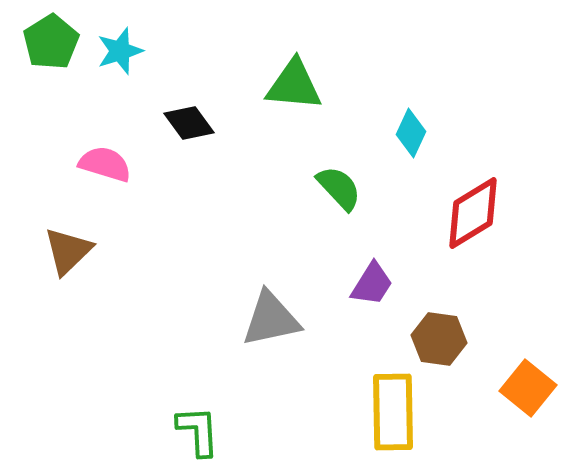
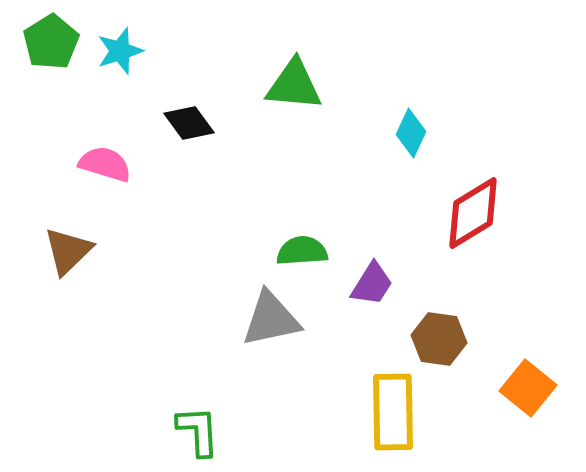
green semicircle: moved 37 px left, 63 px down; rotated 51 degrees counterclockwise
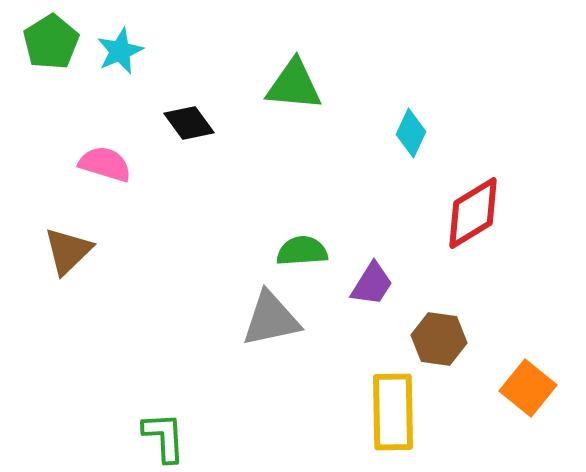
cyan star: rotated 6 degrees counterclockwise
green L-shape: moved 34 px left, 6 px down
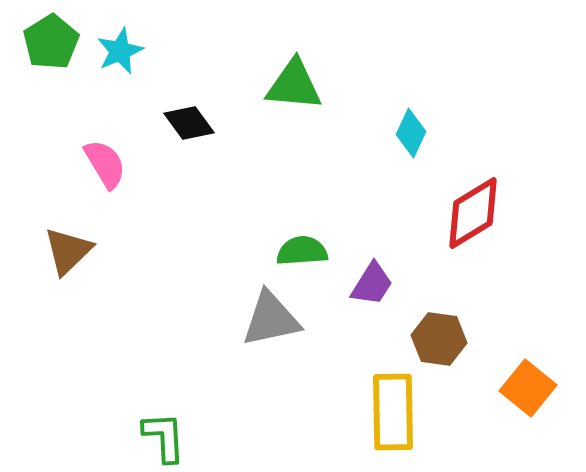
pink semicircle: rotated 42 degrees clockwise
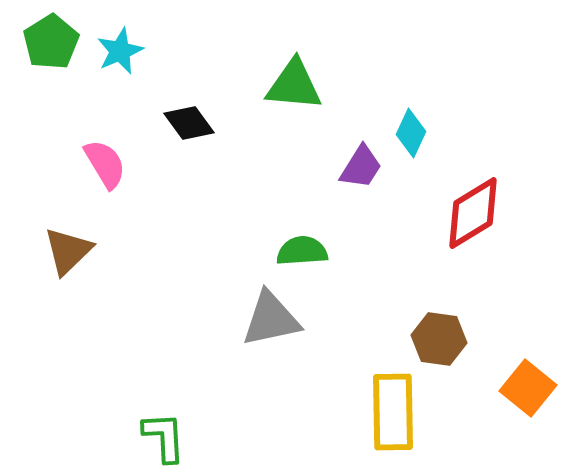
purple trapezoid: moved 11 px left, 117 px up
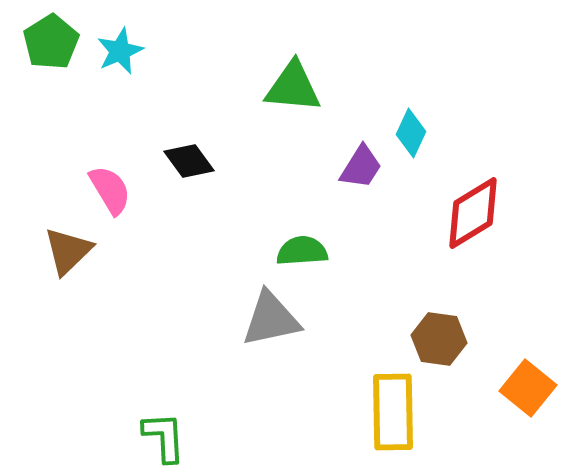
green triangle: moved 1 px left, 2 px down
black diamond: moved 38 px down
pink semicircle: moved 5 px right, 26 px down
